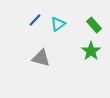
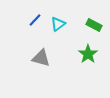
green rectangle: rotated 21 degrees counterclockwise
green star: moved 3 px left, 3 px down
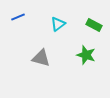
blue line: moved 17 px left, 3 px up; rotated 24 degrees clockwise
green star: moved 2 px left, 1 px down; rotated 18 degrees counterclockwise
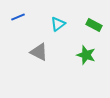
gray triangle: moved 2 px left, 6 px up; rotated 12 degrees clockwise
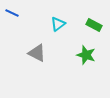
blue line: moved 6 px left, 4 px up; rotated 48 degrees clockwise
gray triangle: moved 2 px left, 1 px down
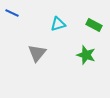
cyan triangle: rotated 21 degrees clockwise
gray triangle: rotated 42 degrees clockwise
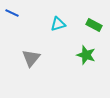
gray triangle: moved 6 px left, 5 px down
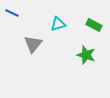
gray triangle: moved 2 px right, 14 px up
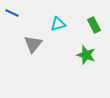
green rectangle: rotated 35 degrees clockwise
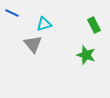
cyan triangle: moved 14 px left
gray triangle: rotated 18 degrees counterclockwise
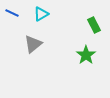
cyan triangle: moved 3 px left, 10 px up; rotated 14 degrees counterclockwise
gray triangle: rotated 30 degrees clockwise
green star: rotated 18 degrees clockwise
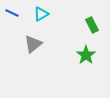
green rectangle: moved 2 px left
